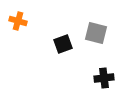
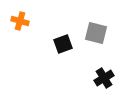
orange cross: moved 2 px right
black cross: rotated 24 degrees counterclockwise
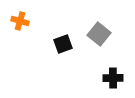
gray square: moved 3 px right, 1 px down; rotated 25 degrees clockwise
black cross: moved 9 px right; rotated 30 degrees clockwise
